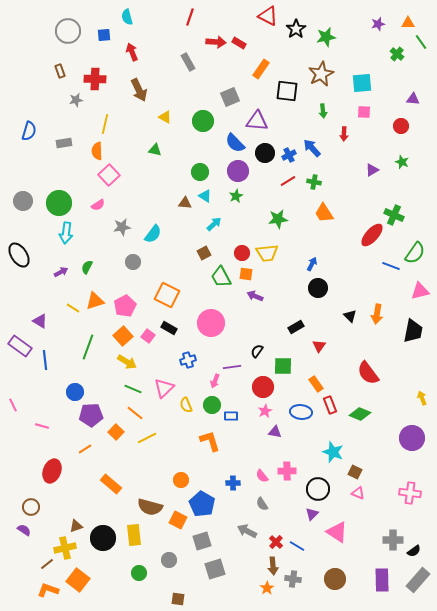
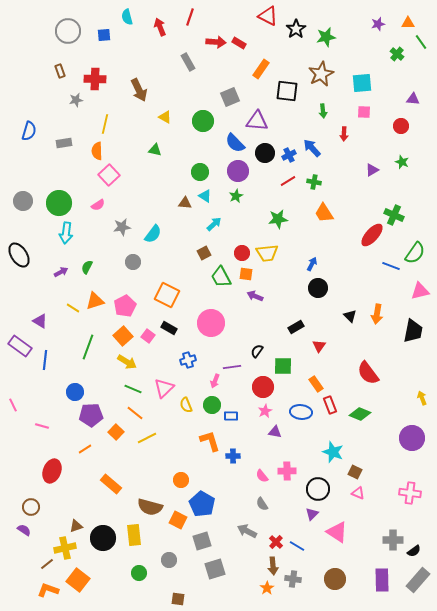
red arrow at (132, 52): moved 28 px right, 25 px up
blue line at (45, 360): rotated 12 degrees clockwise
blue cross at (233, 483): moved 27 px up
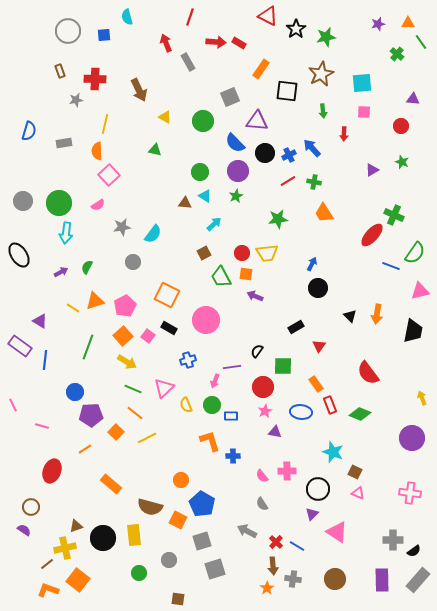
red arrow at (160, 27): moved 6 px right, 16 px down
pink circle at (211, 323): moved 5 px left, 3 px up
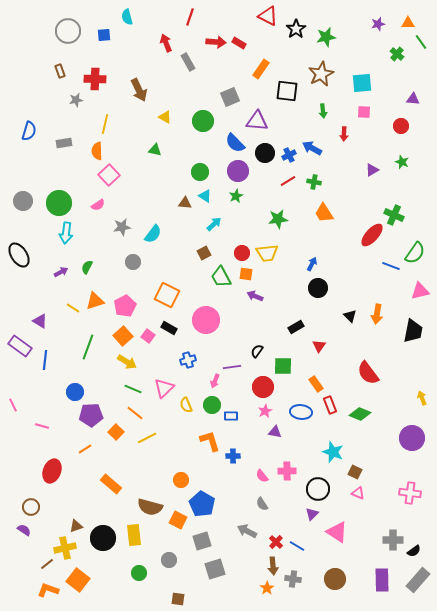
blue arrow at (312, 148): rotated 18 degrees counterclockwise
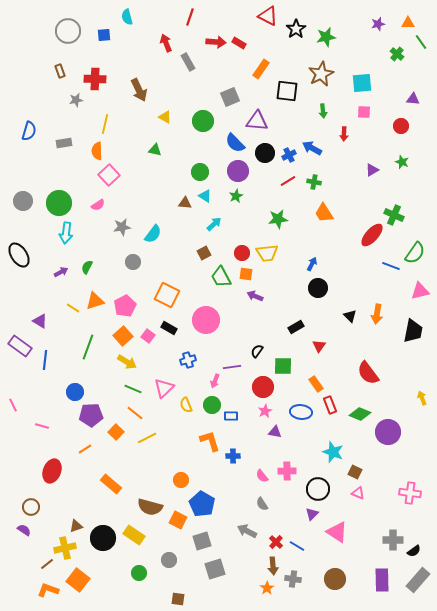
purple circle at (412, 438): moved 24 px left, 6 px up
yellow rectangle at (134, 535): rotated 50 degrees counterclockwise
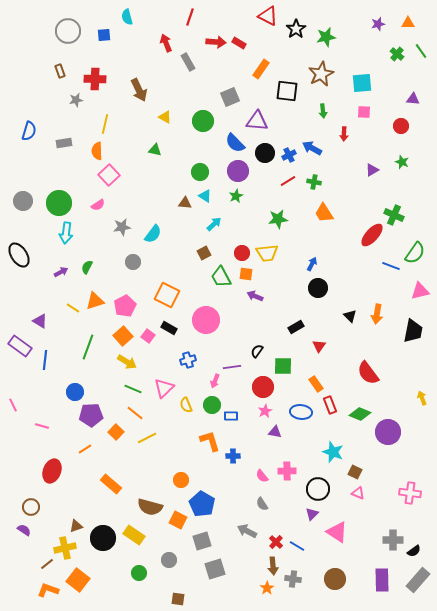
green line at (421, 42): moved 9 px down
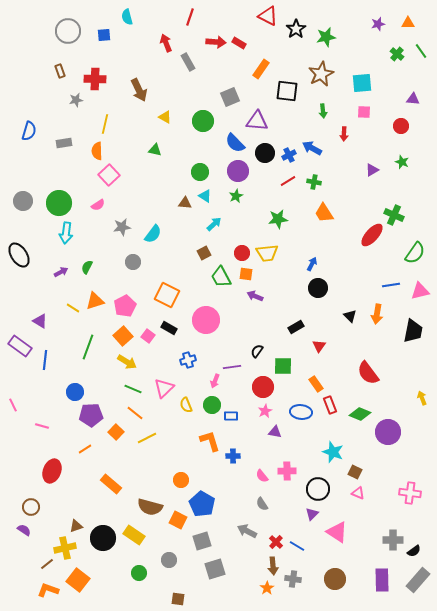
blue line at (391, 266): moved 19 px down; rotated 30 degrees counterclockwise
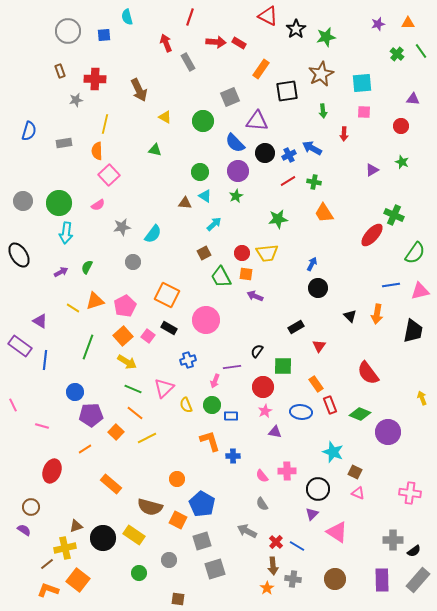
black square at (287, 91): rotated 15 degrees counterclockwise
orange circle at (181, 480): moved 4 px left, 1 px up
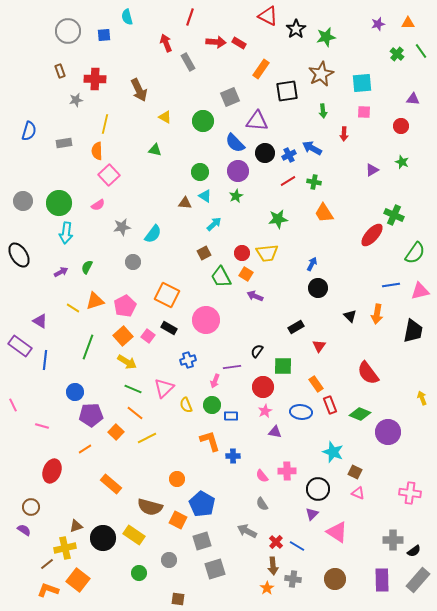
orange square at (246, 274): rotated 24 degrees clockwise
